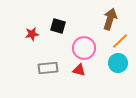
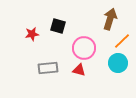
orange line: moved 2 px right
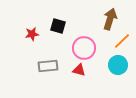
cyan circle: moved 2 px down
gray rectangle: moved 2 px up
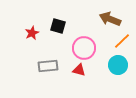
brown arrow: rotated 85 degrees counterclockwise
red star: moved 1 px up; rotated 16 degrees counterclockwise
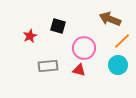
red star: moved 2 px left, 3 px down
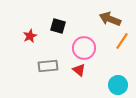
orange line: rotated 12 degrees counterclockwise
cyan circle: moved 20 px down
red triangle: rotated 24 degrees clockwise
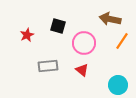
brown arrow: rotated 10 degrees counterclockwise
red star: moved 3 px left, 1 px up
pink circle: moved 5 px up
red triangle: moved 3 px right
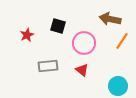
cyan circle: moved 1 px down
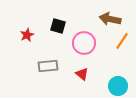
red triangle: moved 4 px down
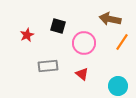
orange line: moved 1 px down
